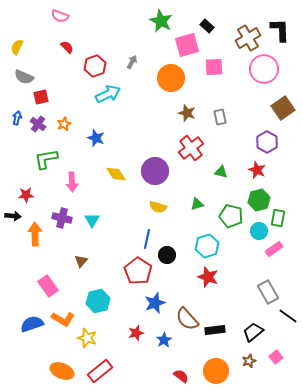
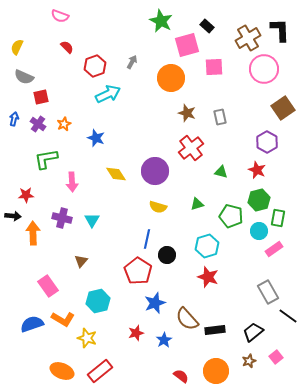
blue arrow at (17, 118): moved 3 px left, 1 px down
orange arrow at (35, 234): moved 2 px left, 1 px up
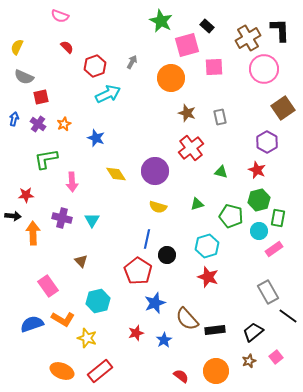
brown triangle at (81, 261): rotated 24 degrees counterclockwise
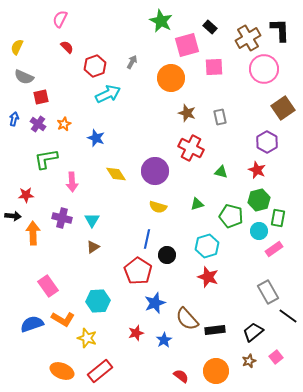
pink semicircle at (60, 16): moved 3 px down; rotated 96 degrees clockwise
black rectangle at (207, 26): moved 3 px right, 1 px down
red cross at (191, 148): rotated 25 degrees counterclockwise
brown triangle at (81, 261): moved 12 px right, 14 px up; rotated 40 degrees clockwise
cyan hexagon at (98, 301): rotated 10 degrees clockwise
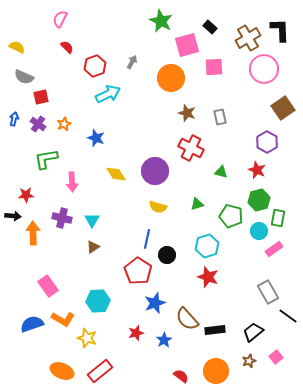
yellow semicircle at (17, 47): rotated 91 degrees clockwise
